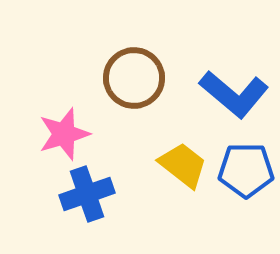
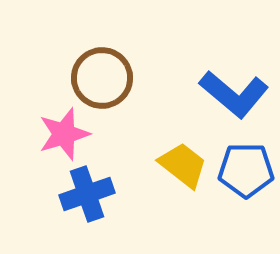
brown circle: moved 32 px left
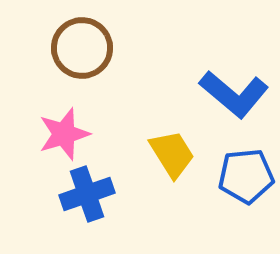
brown circle: moved 20 px left, 30 px up
yellow trapezoid: moved 11 px left, 11 px up; rotated 20 degrees clockwise
blue pentagon: moved 6 px down; rotated 6 degrees counterclockwise
